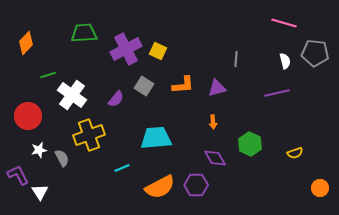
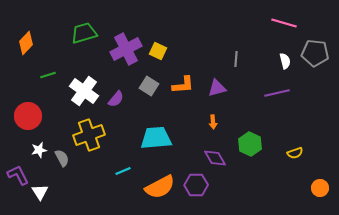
green trapezoid: rotated 12 degrees counterclockwise
gray square: moved 5 px right
white cross: moved 12 px right, 4 px up
cyan line: moved 1 px right, 3 px down
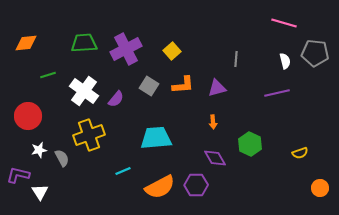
green trapezoid: moved 10 px down; rotated 12 degrees clockwise
orange diamond: rotated 40 degrees clockwise
yellow square: moved 14 px right; rotated 24 degrees clockwise
yellow semicircle: moved 5 px right
purple L-shape: rotated 50 degrees counterclockwise
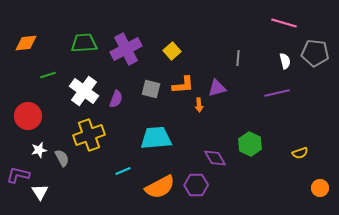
gray line: moved 2 px right, 1 px up
gray square: moved 2 px right, 3 px down; rotated 18 degrees counterclockwise
purple semicircle: rotated 18 degrees counterclockwise
orange arrow: moved 14 px left, 17 px up
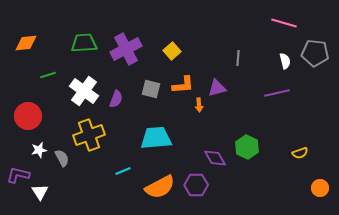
green hexagon: moved 3 px left, 3 px down
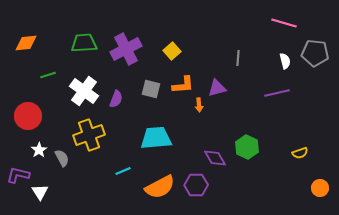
white star: rotated 21 degrees counterclockwise
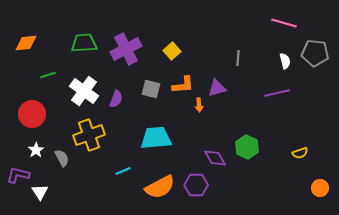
red circle: moved 4 px right, 2 px up
white star: moved 3 px left
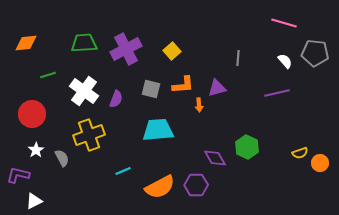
white semicircle: rotated 28 degrees counterclockwise
cyan trapezoid: moved 2 px right, 8 px up
orange circle: moved 25 px up
white triangle: moved 6 px left, 9 px down; rotated 36 degrees clockwise
